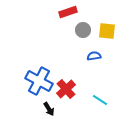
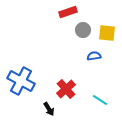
yellow square: moved 2 px down
blue cross: moved 18 px left
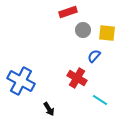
blue semicircle: rotated 40 degrees counterclockwise
red cross: moved 11 px right, 11 px up; rotated 18 degrees counterclockwise
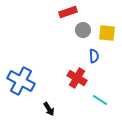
blue semicircle: rotated 136 degrees clockwise
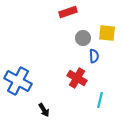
gray circle: moved 8 px down
blue cross: moved 3 px left
cyan line: rotated 70 degrees clockwise
black arrow: moved 5 px left, 1 px down
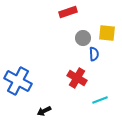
blue semicircle: moved 2 px up
cyan line: rotated 56 degrees clockwise
black arrow: moved 1 px down; rotated 96 degrees clockwise
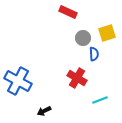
red rectangle: rotated 42 degrees clockwise
yellow square: rotated 24 degrees counterclockwise
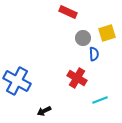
blue cross: moved 1 px left
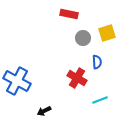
red rectangle: moved 1 px right, 2 px down; rotated 12 degrees counterclockwise
blue semicircle: moved 3 px right, 8 px down
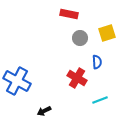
gray circle: moved 3 px left
